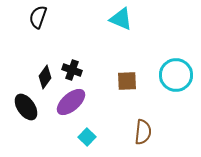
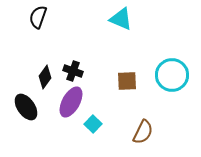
black cross: moved 1 px right, 1 px down
cyan circle: moved 4 px left
purple ellipse: rotated 20 degrees counterclockwise
brown semicircle: rotated 20 degrees clockwise
cyan square: moved 6 px right, 13 px up
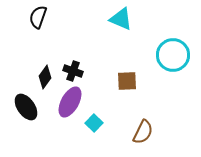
cyan circle: moved 1 px right, 20 px up
purple ellipse: moved 1 px left
cyan square: moved 1 px right, 1 px up
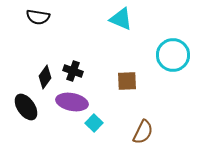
black semicircle: rotated 100 degrees counterclockwise
purple ellipse: moved 2 px right; rotated 72 degrees clockwise
